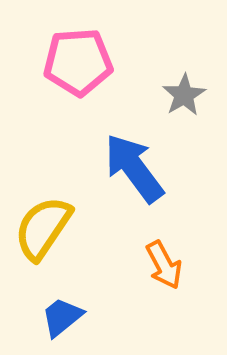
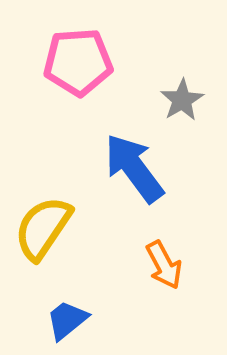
gray star: moved 2 px left, 5 px down
blue trapezoid: moved 5 px right, 3 px down
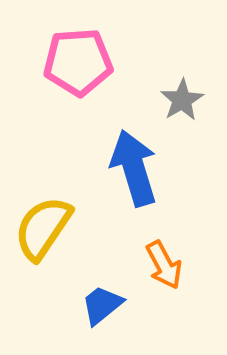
blue arrow: rotated 20 degrees clockwise
blue trapezoid: moved 35 px right, 15 px up
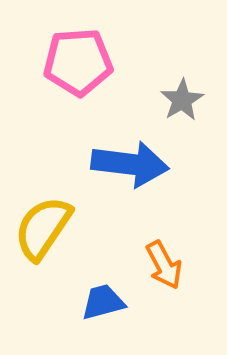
blue arrow: moved 4 px left, 4 px up; rotated 114 degrees clockwise
blue trapezoid: moved 1 px right, 3 px up; rotated 24 degrees clockwise
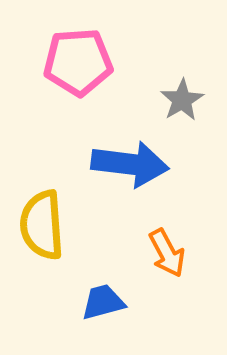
yellow semicircle: moved 1 px left, 3 px up; rotated 38 degrees counterclockwise
orange arrow: moved 3 px right, 12 px up
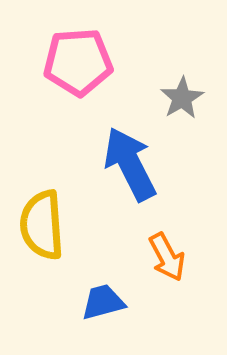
gray star: moved 2 px up
blue arrow: rotated 124 degrees counterclockwise
orange arrow: moved 4 px down
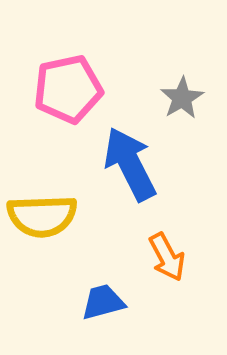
pink pentagon: moved 10 px left, 27 px down; rotated 8 degrees counterclockwise
yellow semicircle: moved 9 px up; rotated 88 degrees counterclockwise
